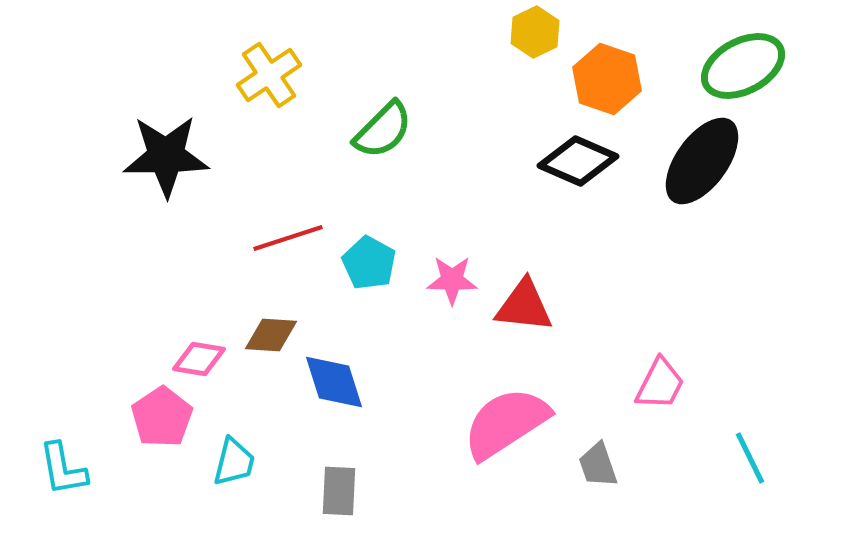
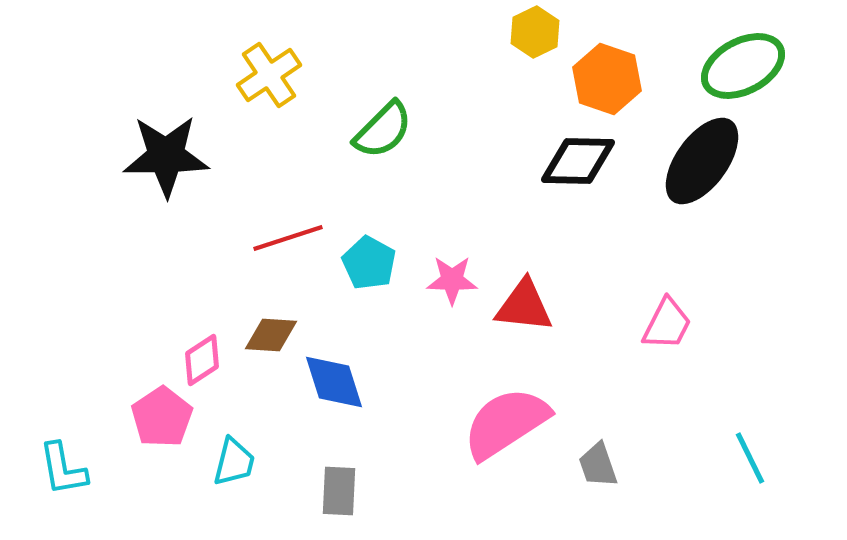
black diamond: rotated 22 degrees counterclockwise
pink diamond: moved 3 px right, 1 px down; rotated 42 degrees counterclockwise
pink trapezoid: moved 7 px right, 60 px up
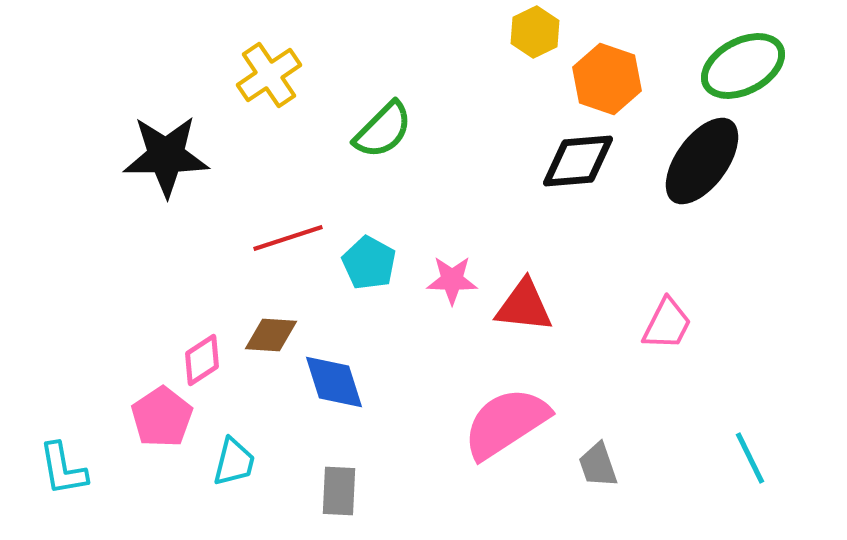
black diamond: rotated 6 degrees counterclockwise
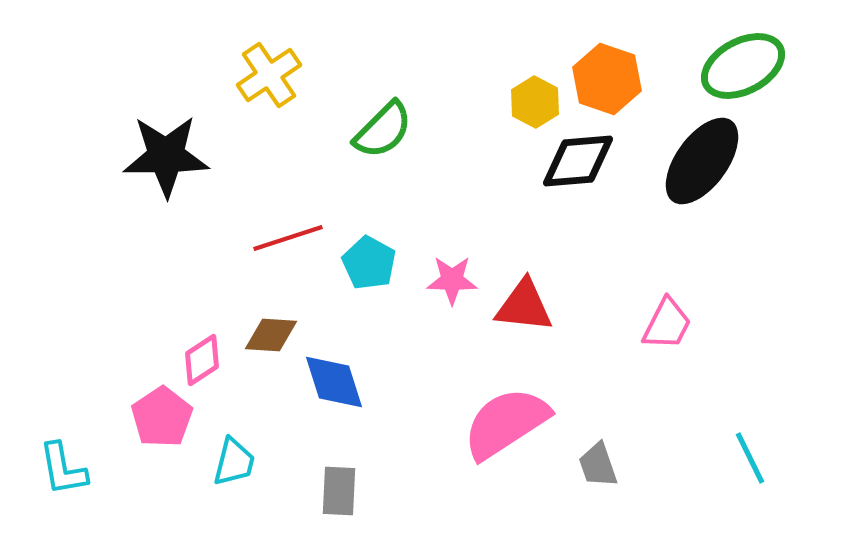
yellow hexagon: moved 70 px down; rotated 6 degrees counterclockwise
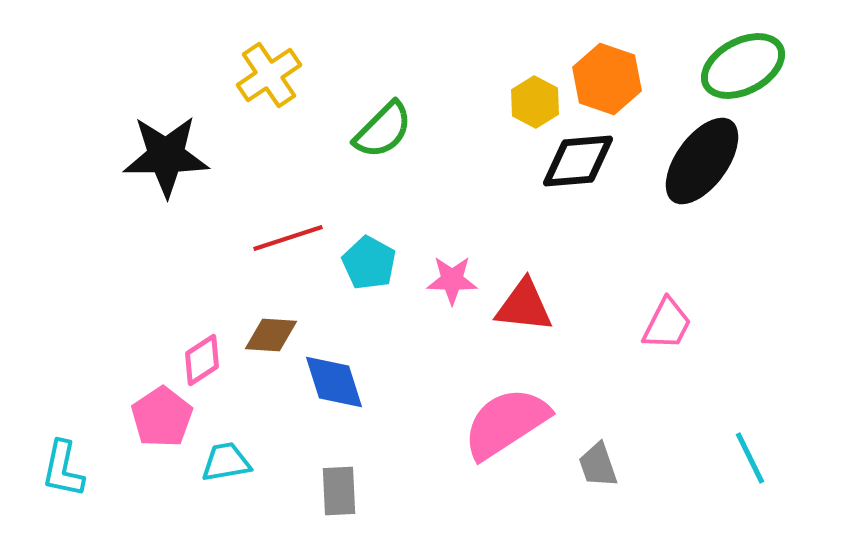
cyan trapezoid: moved 8 px left; rotated 114 degrees counterclockwise
cyan L-shape: rotated 22 degrees clockwise
gray rectangle: rotated 6 degrees counterclockwise
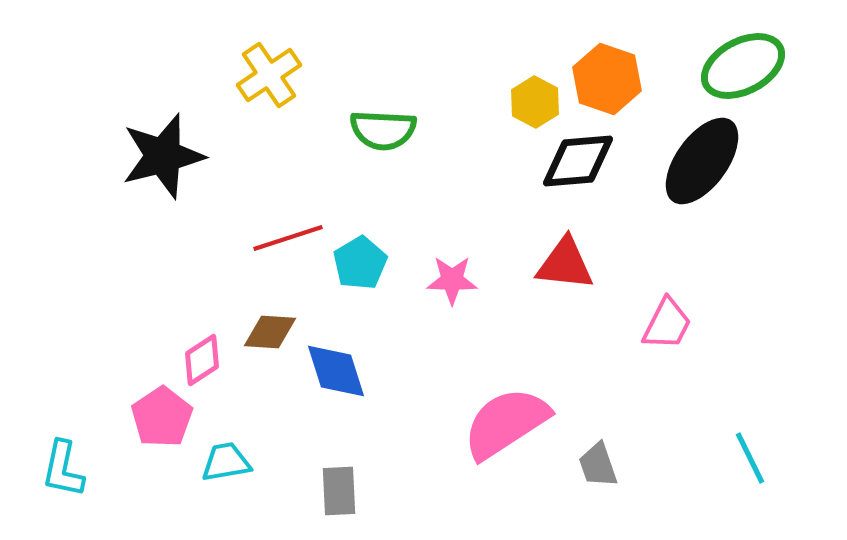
green semicircle: rotated 48 degrees clockwise
black star: moved 3 px left; rotated 14 degrees counterclockwise
cyan pentagon: moved 9 px left; rotated 12 degrees clockwise
red triangle: moved 41 px right, 42 px up
brown diamond: moved 1 px left, 3 px up
blue diamond: moved 2 px right, 11 px up
